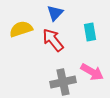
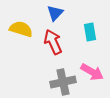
yellow semicircle: rotated 35 degrees clockwise
red arrow: moved 2 px down; rotated 15 degrees clockwise
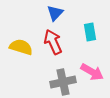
yellow semicircle: moved 18 px down
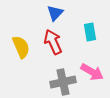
yellow semicircle: rotated 50 degrees clockwise
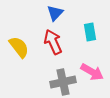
yellow semicircle: moved 2 px left; rotated 15 degrees counterclockwise
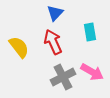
gray cross: moved 5 px up; rotated 15 degrees counterclockwise
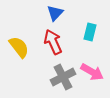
cyan rectangle: rotated 24 degrees clockwise
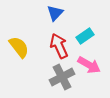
cyan rectangle: moved 5 px left, 4 px down; rotated 42 degrees clockwise
red arrow: moved 6 px right, 4 px down
pink arrow: moved 3 px left, 7 px up
gray cross: moved 1 px left
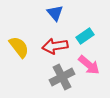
blue triangle: rotated 24 degrees counterclockwise
red arrow: moved 4 px left; rotated 75 degrees counterclockwise
pink arrow: rotated 10 degrees clockwise
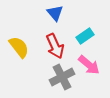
red arrow: rotated 105 degrees counterclockwise
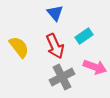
cyan rectangle: moved 1 px left
pink arrow: moved 6 px right, 2 px down; rotated 20 degrees counterclockwise
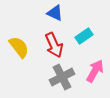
blue triangle: rotated 24 degrees counterclockwise
red arrow: moved 1 px left, 1 px up
pink arrow: moved 4 px down; rotated 80 degrees counterclockwise
